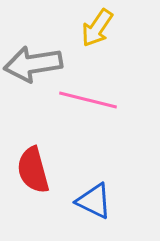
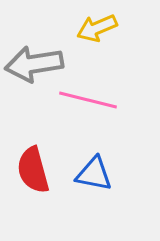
yellow arrow: rotated 33 degrees clockwise
gray arrow: moved 1 px right
blue triangle: moved 27 px up; rotated 15 degrees counterclockwise
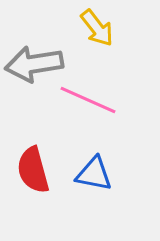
yellow arrow: rotated 105 degrees counterclockwise
pink line: rotated 10 degrees clockwise
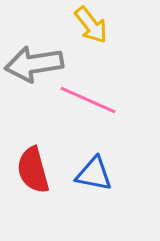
yellow arrow: moved 6 px left, 3 px up
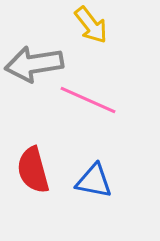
blue triangle: moved 7 px down
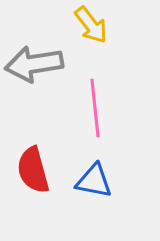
pink line: moved 7 px right, 8 px down; rotated 60 degrees clockwise
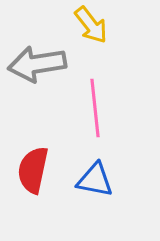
gray arrow: moved 3 px right
red semicircle: rotated 27 degrees clockwise
blue triangle: moved 1 px right, 1 px up
